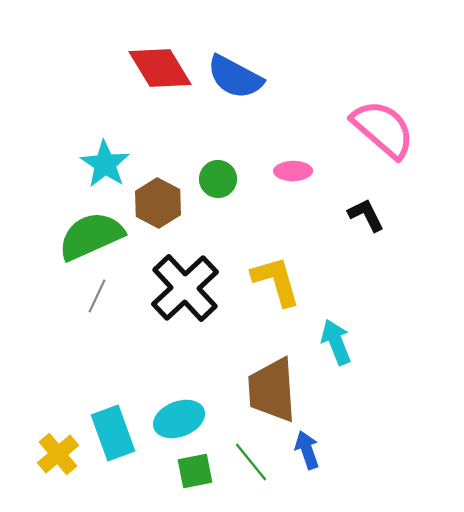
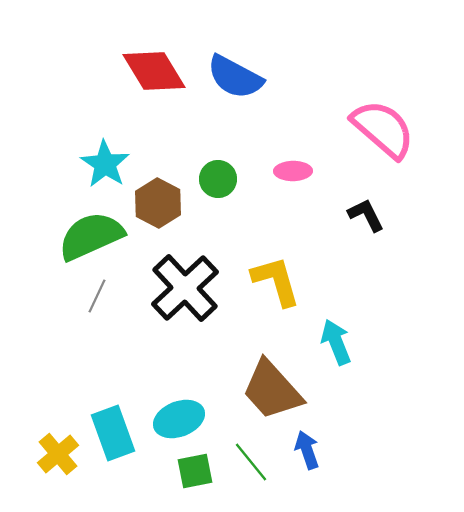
red diamond: moved 6 px left, 3 px down
brown trapezoid: rotated 38 degrees counterclockwise
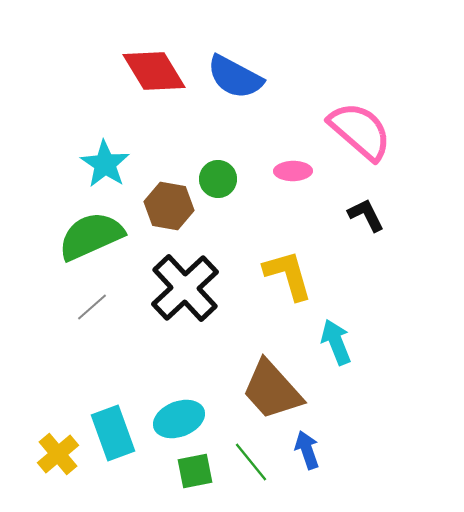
pink semicircle: moved 23 px left, 2 px down
brown hexagon: moved 11 px right, 3 px down; rotated 18 degrees counterclockwise
yellow L-shape: moved 12 px right, 6 px up
gray line: moved 5 px left, 11 px down; rotated 24 degrees clockwise
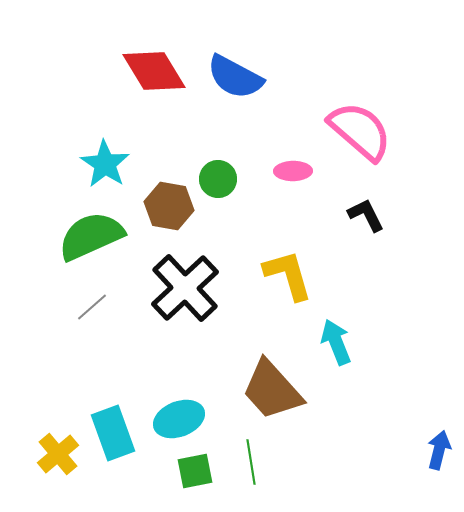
blue arrow: moved 132 px right; rotated 33 degrees clockwise
green line: rotated 30 degrees clockwise
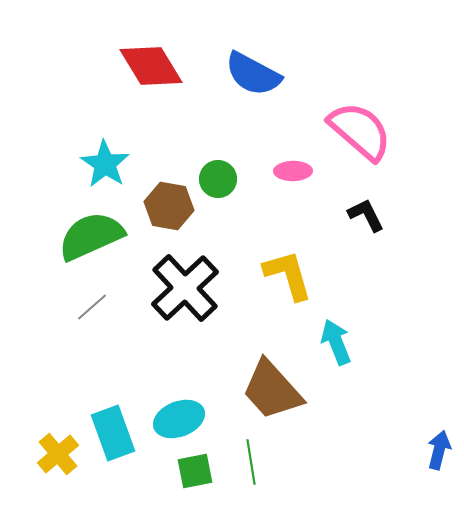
red diamond: moved 3 px left, 5 px up
blue semicircle: moved 18 px right, 3 px up
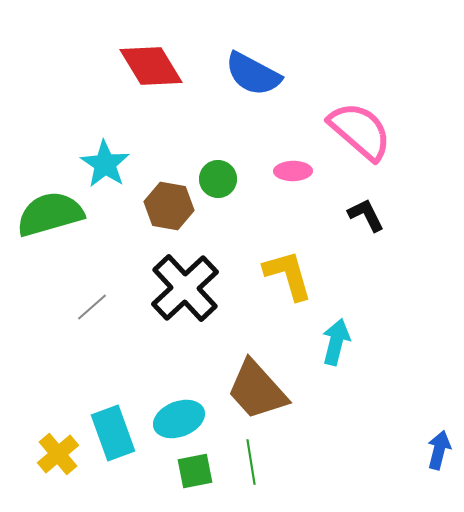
green semicircle: moved 41 px left, 22 px up; rotated 8 degrees clockwise
cyan arrow: rotated 36 degrees clockwise
brown trapezoid: moved 15 px left
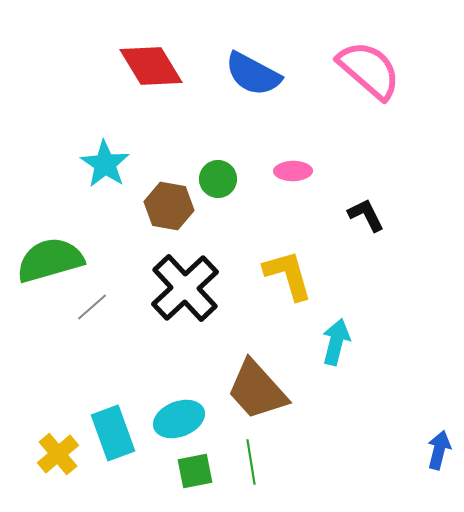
pink semicircle: moved 9 px right, 61 px up
green semicircle: moved 46 px down
